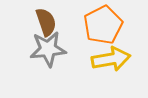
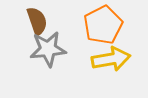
brown semicircle: moved 9 px left, 1 px up
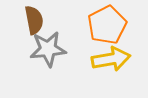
brown semicircle: moved 3 px left, 1 px up; rotated 8 degrees clockwise
orange pentagon: moved 4 px right
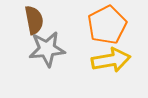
gray star: moved 1 px left
yellow arrow: moved 1 px down
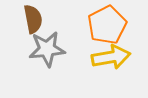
brown semicircle: moved 1 px left, 1 px up
yellow arrow: moved 3 px up
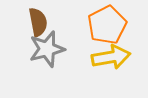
brown semicircle: moved 5 px right, 3 px down
gray star: rotated 9 degrees counterclockwise
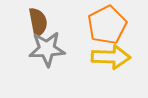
gray star: rotated 12 degrees clockwise
yellow arrow: rotated 12 degrees clockwise
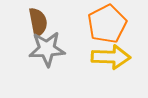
orange pentagon: moved 1 px up
